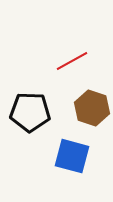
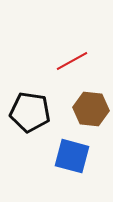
brown hexagon: moved 1 px left, 1 px down; rotated 12 degrees counterclockwise
black pentagon: rotated 6 degrees clockwise
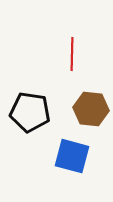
red line: moved 7 px up; rotated 60 degrees counterclockwise
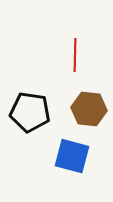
red line: moved 3 px right, 1 px down
brown hexagon: moved 2 px left
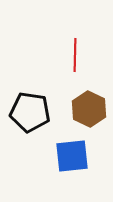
brown hexagon: rotated 20 degrees clockwise
blue square: rotated 21 degrees counterclockwise
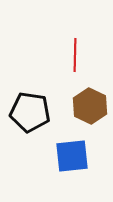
brown hexagon: moved 1 px right, 3 px up
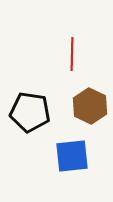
red line: moved 3 px left, 1 px up
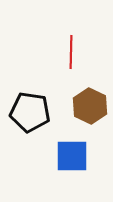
red line: moved 1 px left, 2 px up
blue square: rotated 6 degrees clockwise
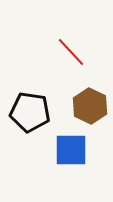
red line: rotated 44 degrees counterclockwise
blue square: moved 1 px left, 6 px up
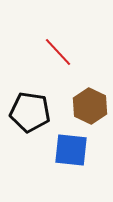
red line: moved 13 px left
blue square: rotated 6 degrees clockwise
